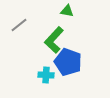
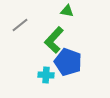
gray line: moved 1 px right
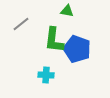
gray line: moved 1 px right, 1 px up
green L-shape: rotated 36 degrees counterclockwise
blue pentagon: moved 9 px right, 13 px up
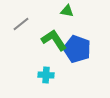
green L-shape: rotated 140 degrees clockwise
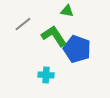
gray line: moved 2 px right
green L-shape: moved 4 px up
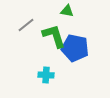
gray line: moved 3 px right, 1 px down
green L-shape: rotated 16 degrees clockwise
blue pentagon: moved 2 px left, 1 px up; rotated 8 degrees counterclockwise
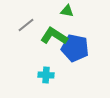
green L-shape: rotated 40 degrees counterclockwise
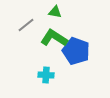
green triangle: moved 12 px left, 1 px down
green L-shape: moved 2 px down
blue pentagon: moved 1 px right, 3 px down; rotated 8 degrees clockwise
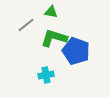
green triangle: moved 4 px left
green L-shape: rotated 16 degrees counterclockwise
cyan cross: rotated 14 degrees counterclockwise
